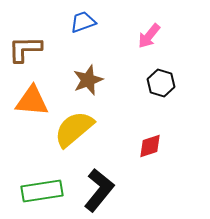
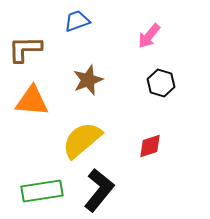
blue trapezoid: moved 6 px left, 1 px up
yellow semicircle: moved 8 px right, 11 px down
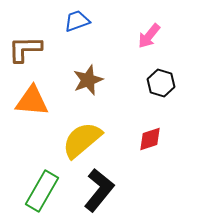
red diamond: moved 7 px up
green rectangle: rotated 51 degrees counterclockwise
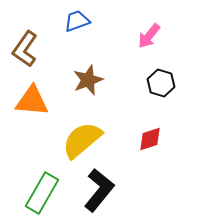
brown L-shape: rotated 54 degrees counterclockwise
green rectangle: moved 2 px down
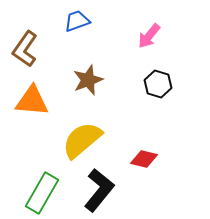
black hexagon: moved 3 px left, 1 px down
red diamond: moved 6 px left, 20 px down; rotated 32 degrees clockwise
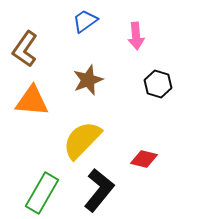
blue trapezoid: moved 8 px right; rotated 16 degrees counterclockwise
pink arrow: moved 13 px left; rotated 44 degrees counterclockwise
yellow semicircle: rotated 6 degrees counterclockwise
